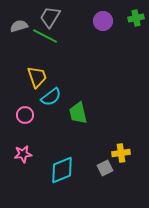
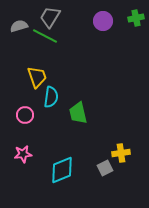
cyan semicircle: rotated 45 degrees counterclockwise
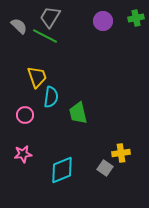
gray semicircle: rotated 60 degrees clockwise
gray square: rotated 28 degrees counterclockwise
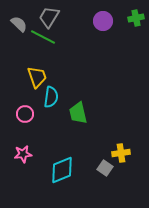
gray trapezoid: moved 1 px left
gray semicircle: moved 2 px up
green line: moved 2 px left, 1 px down
pink circle: moved 1 px up
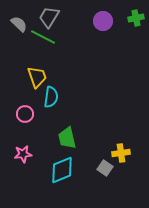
green trapezoid: moved 11 px left, 25 px down
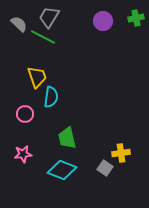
cyan diamond: rotated 44 degrees clockwise
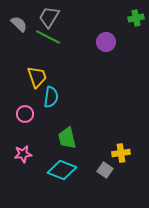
purple circle: moved 3 px right, 21 px down
green line: moved 5 px right
gray square: moved 2 px down
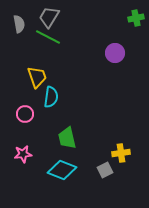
gray semicircle: rotated 36 degrees clockwise
purple circle: moved 9 px right, 11 px down
gray square: rotated 28 degrees clockwise
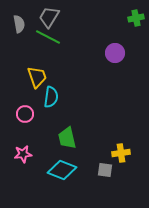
gray square: rotated 35 degrees clockwise
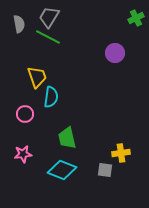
green cross: rotated 14 degrees counterclockwise
